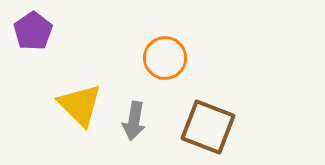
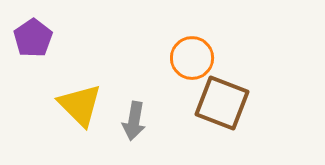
purple pentagon: moved 7 px down
orange circle: moved 27 px right
brown square: moved 14 px right, 24 px up
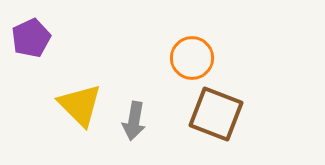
purple pentagon: moved 2 px left; rotated 9 degrees clockwise
brown square: moved 6 px left, 11 px down
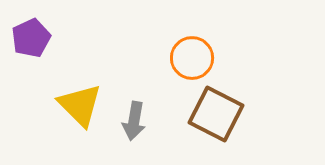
brown square: rotated 6 degrees clockwise
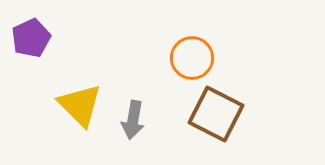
gray arrow: moved 1 px left, 1 px up
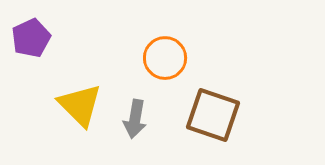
orange circle: moved 27 px left
brown square: moved 3 px left, 1 px down; rotated 8 degrees counterclockwise
gray arrow: moved 2 px right, 1 px up
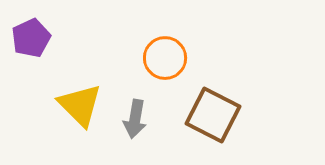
brown square: rotated 8 degrees clockwise
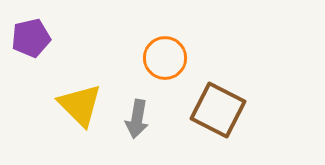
purple pentagon: rotated 12 degrees clockwise
brown square: moved 5 px right, 5 px up
gray arrow: moved 2 px right
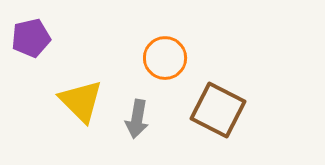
yellow triangle: moved 1 px right, 4 px up
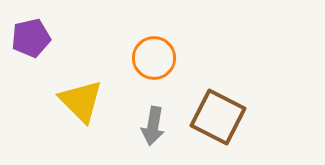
orange circle: moved 11 px left
brown square: moved 7 px down
gray arrow: moved 16 px right, 7 px down
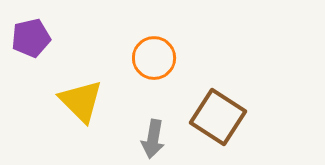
brown square: rotated 6 degrees clockwise
gray arrow: moved 13 px down
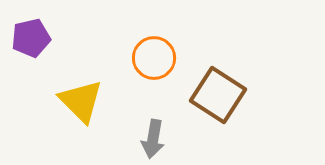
brown square: moved 22 px up
